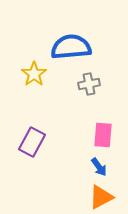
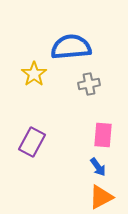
blue arrow: moved 1 px left
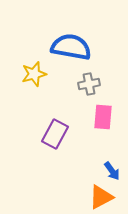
blue semicircle: rotated 15 degrees clockwise
yellow star: rotated 20 degrees clockwise
pink rectangle: moved 18 px up
purple rectangle: moved 23 px right, 8 px up
blue arrow: moved 14 px right, 4 px down
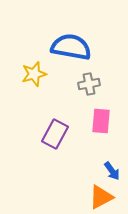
pink rectangle: moved 2 px left, 4 px down
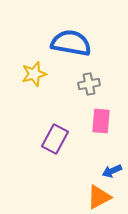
blue semicircle: moved 4 px up
purple rectangle: moved 5 px down
blue arrow: rotated 102 degrees clockwise
orange triangle: moved 2 px left
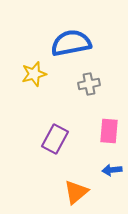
blue semicircle: rotated 21 degrees counterclockwise
pink rectangle: moved 8 px right, 10 px down
blue arrow: moved 1 px up; rotated 18 degrees clockwise
orange triangle: moved 23 px left, 5 px up; rotated 12 degrees counterclockwise
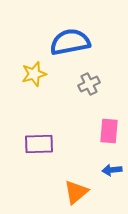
blue semicircle: moved 1 px left, 1 px up
gray cross: rotated 15 degrees counterclockwise
purple rectangle: moved 16 px left, 5 px down; rotated 60 degrees clockwise
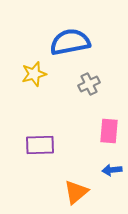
purple rectangle: moved 1 px right, 1 px down
